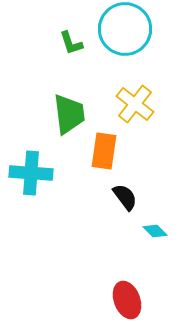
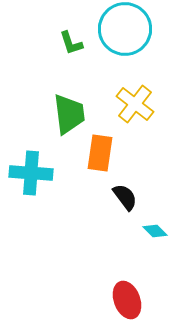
orange rectangle: moved 4 px left, 2 px down
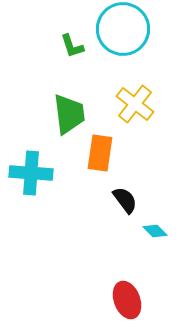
cyan circle: moved 2 px left
green L-shape: moved 1 px right, 3 px down
black semicircle: moved 3 px down
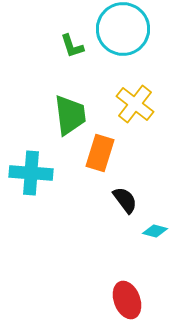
green trapezoid: moved 1 px right, 1 px down
orange rectangle: rotated 9 degrees clockwise
cyan diamond: rotated 30 degrees counterclockwise
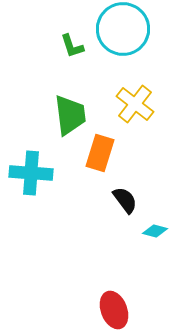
red ellipse: moved 13 px left, 10 px down
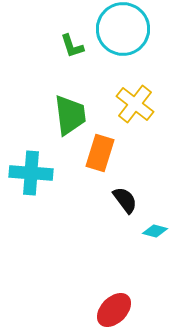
red ellipse: rotated 66 degrees clockwise
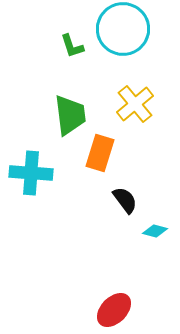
yellow cross: rotated 12 degrees clockwise
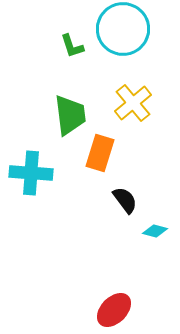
yellow cross: moved 2 px left, 1 px up
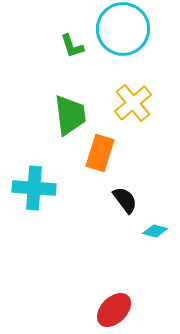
cyan cross: moved 3 px right, 15 px down
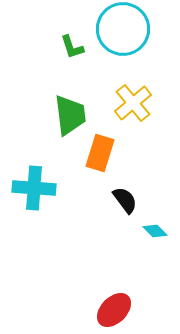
green L-shape: moved 1 px down
cyan diamond: rotated 30 degrees clockwise
